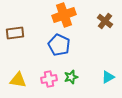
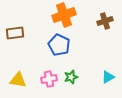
brown cross: rotated 35 degrees clockwise
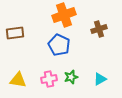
brown cross: moved 6 px left, 8 px down
cyan triangle: moved 8 px left, 2 px down
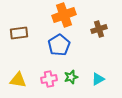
brown rectangle: moved 4 px right
blue pentagon: rotated 15 degrees clockwise
cyan triangle: moved 2 px left
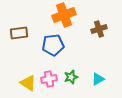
blue pentagon: moved 6 px left; rotated 25 degrees clockwise
yellow triangle: moved 10 px right, 3 px down; rotated 24 degrees clockwise
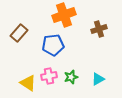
brown rectangle: rotated 42 degrees counterclockwise
pink cross: moved 3 px up
